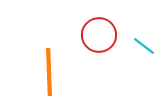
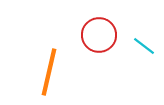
orange line: rotated 15 degrees clockwise
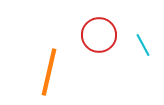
cyan line: moved 1 px left, 1 px up; rotated 25 degrees clockwise
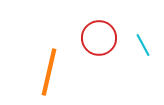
red circle: moved 3 px down
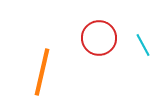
orange line: moved 7 px left
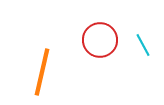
red circle: moved 1 px right, 2 px down
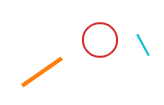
orange line: rotated 42 degrees clockwise
